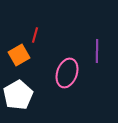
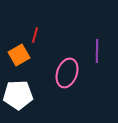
white pentagon: rotated 28 degrees clockwise
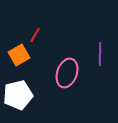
red line: rotated 14 degrees clockwise
purple line: moved 3 px right, 3 px down
white pentagon: rotated 12 degrees counterclockwise
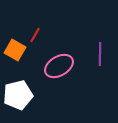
orange square: moved 4 px left, 5 px up; rotated 30 degrees counterclockwise
pink ellipse: moved 8 px left, 7 px up; rotated 40 degrees clockwise
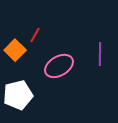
orange square: rotated 15 degrees clockwise
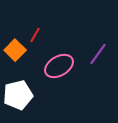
purple line: moved 2 px left; rotated 35 degrees clockwise
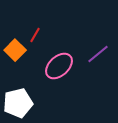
purple line: rotated 15 degrees clockwise
pink ellipse: rotated 12 degrees counterclockwise
white pentagon: moved 8 px down
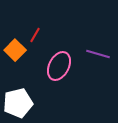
purple line: rotated 55 degrees clockwise
pink ellipse: rotated 20 degrees counterclockwise
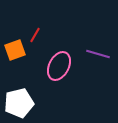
orange square: rotated 25 degrees clockwise
white pentagon: moved 1 px right
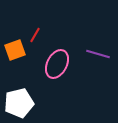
pink ellipse: moved 2 px left, 2 px up
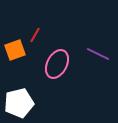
purple line: rotated 10 degrees clockwise
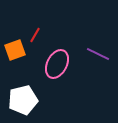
white pentagon: moved 4 px right, 3 px up
